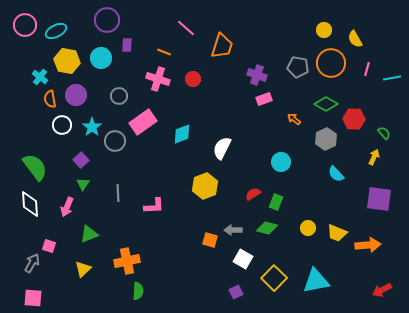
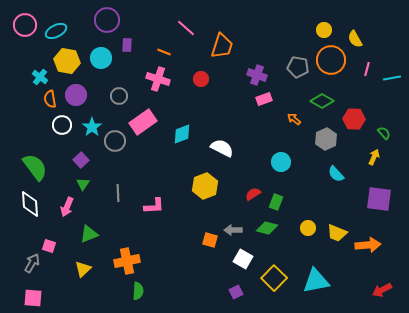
orange circle at (331, 63): moved 3 px up
red circle at (193, 79): moved 8 px right
green diamond at (326, 104): moved 4 px left, 3 px up
white semicircle at (222, 148): rotated 90 degrees clockwise
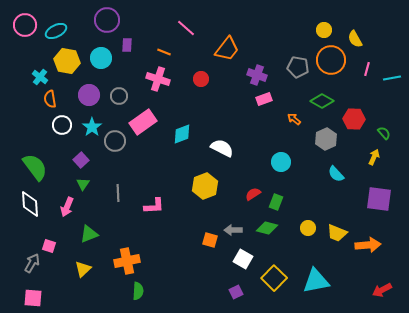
orange trapezoid at (222, 46): moved 5 px right, 3 px down; rotated 20 degrees clockwise
purple circle at (76, 95): moved 13 px right
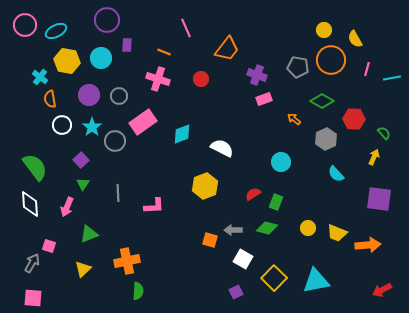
pink line at (186, 28): rotated 24 degrees clockwise
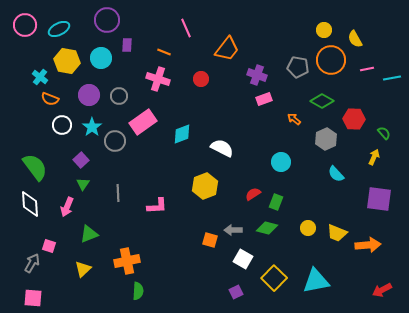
cyan ellipse at (56, 31): moved 3 px right, 2 px up
pink line at (367, 69): rotated 64 degrees clockwise
orange semicircle at (50, 99): rotated 60 degrees counterclockwise
pink L-shape at (154, 206): moved 3 px right
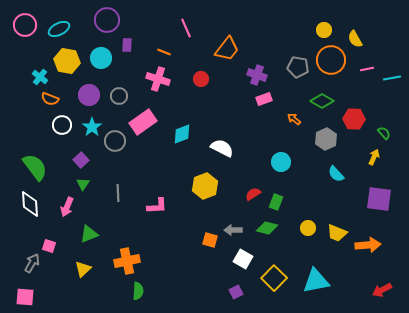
pink square at (33, 298): moved 8 px left, 1 px up
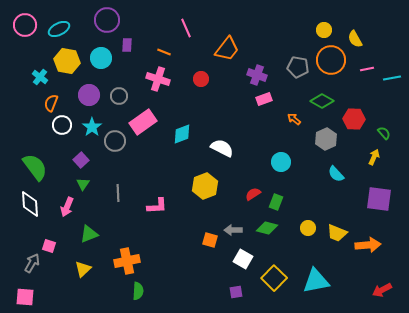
orange semicircle at (50, 99): moved 1 px right, 4 px down; rotated 90 degrees clockwise
purple square at (236, 292): rotated 16 degrees clockwise
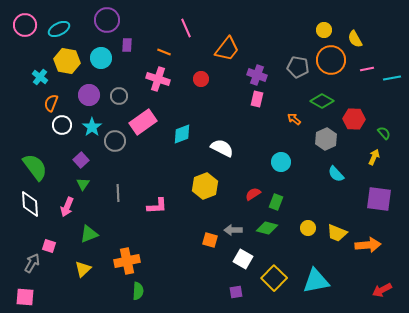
pink rectangle at (264, 99): moved 7 px left; rotated 56 degrees counterclockwise
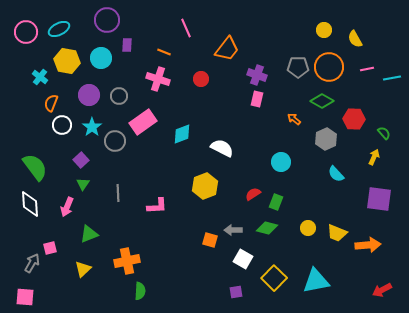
pink circle at (25, 25): moved 1 px right, 7 px down
orange circle at (331, 60): moved 2 px left, 7 px down
gray pentagon at (298, 67): rotated 10 degrees counterclockwise
pink square at (49, 246): moved 1 px right, 2 px down; rotated 32 degrees counterclockwise
green semicircle at (138, 291): moved 2 px right
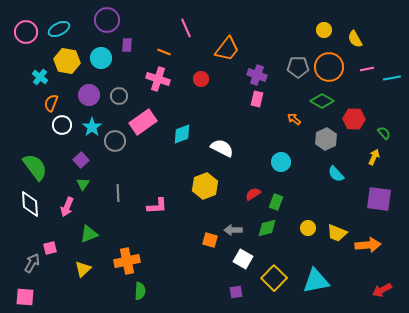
green diamond at (267, 228): rotated 30 degrees counterclockwise
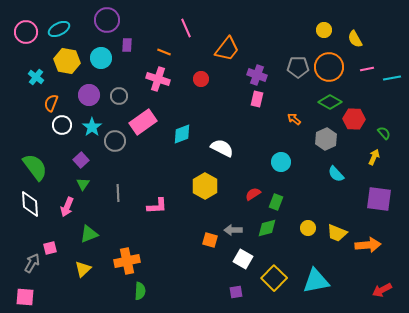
cyan cross at (40, 77): moved 4 px left
green diamond at (322, 101): moved 8 px right, 1 px down
yellow hexagon at (205, 186): rotated 10 degrees counterclockwise
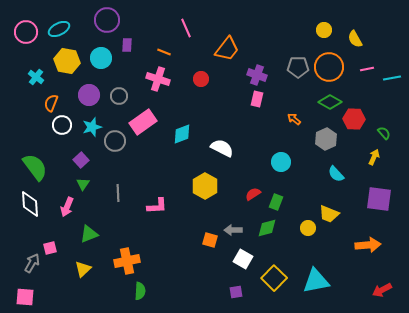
cyan star at (92, 127): rotated 18 degrees clockwise
yellow trapezoid at (337, 233): moved 8 px left, 19 px up
